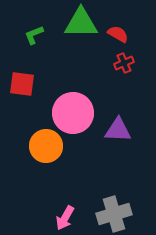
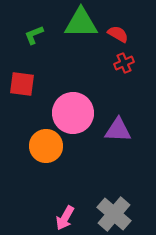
gray cross: rotated 32 degrees counterclockwise
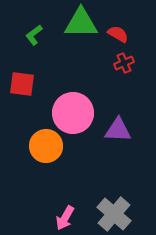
green L-shape: rotated 15 degrees counterclockwise
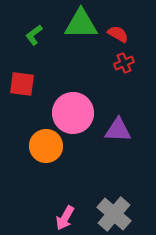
green triangle: moved 1 px down
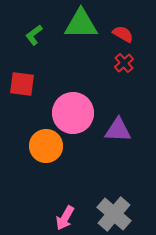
red semicircle: moved 5 px right
red cross: rotated 18 degrees counterclockwise
